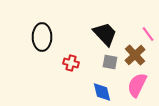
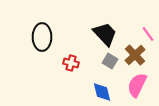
gray square: moved 1 px up; rotated 21 degrees clockwise
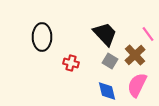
blue diamond: moved 5 px right, 1 px up
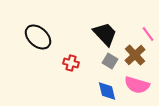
black ellipse: moved 4 px left; rotated 48 degrees counterclockwise
pink semicircle: rotated 100 degrees counterclockwise
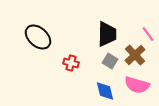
black trapezoid: moved 2 px right; rotated 44 degrees clockwise
blue diamond: moved 2 px left
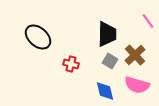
pink line: moved 13 px up
red cross: moved 1 px down
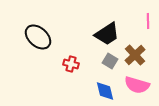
pink line: rotated 35 degrees clockwise
black trapezoid: rotated 56 degrees clockwise
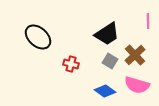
blue diamond: rotated 40 degrees counterclockwise
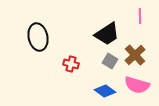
pink line: moved 8 px left, 5 px up
black ellipse: rotated 36 degrees clockwise
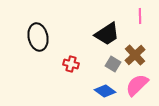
gray square: moved 3 px right, 3 px down
pink semicircle: rotated 120 degrees clockwise
